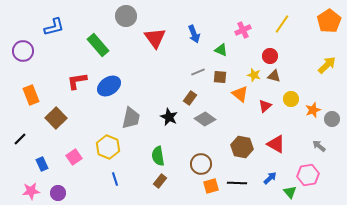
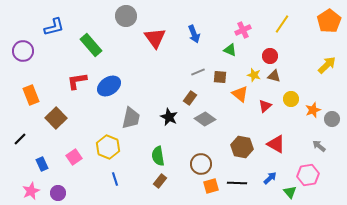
green rectangle at (98, 45): moved 7 px left
green triangle at (221, 50): moved 9 px right
pink star at (31, 191): rotated 18 degrees counterclockwise
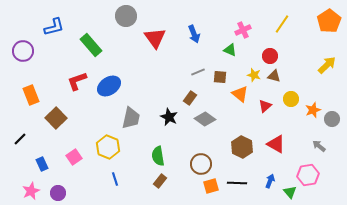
red L-shape at (77, 81): rotated 10 degrees counterclockwise
brown hexagon at (242, 147): rotated 15 degrees clockwise
blue arrow at (270, 178): moved 3 px down; rotated 24 degrees counterclockwise
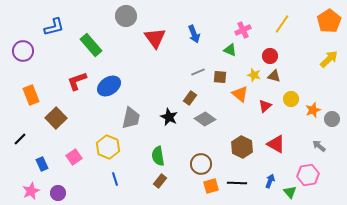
yellow arrow at (327, 65): moved 2 px right, 6 px up
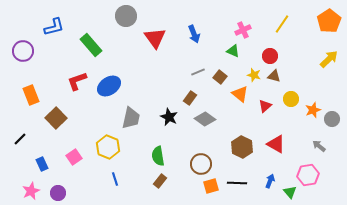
green triangle at (230, 50): moved 3 px right, 1 px down
brown square at (220, 77): rotated 32 degrees clockwise
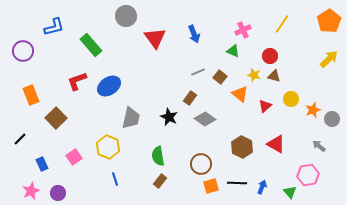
blue arrow at (270, 181): moved 8 px left, 6 px down
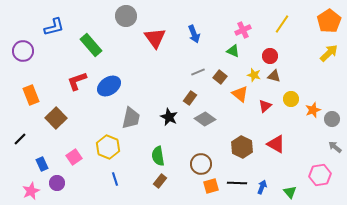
yellow arrow at (329, 59): moved 6 px up
gray arrow at (319, 146): moved 16 px right, 1 px down
pink hexagon at (308, 175): moved 12 px right
purple circle at (58, 193): moved 1 px left, 10 px up
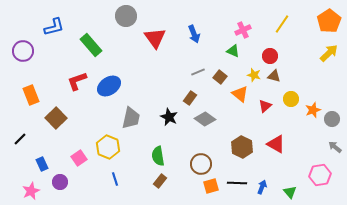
pink square at (74, 157): moved 5 px right, 1 px down
purple circle at (57, 183): moved 3 px right, 1 px up
